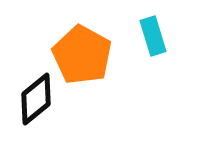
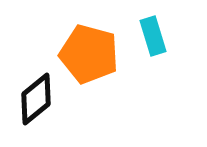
orange pentagon: moved 7 px right, 1 px up; rotated 14 degrees counterclockwise
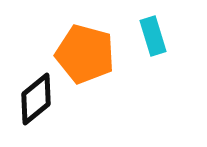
orange pentagon: moved 4 px left
